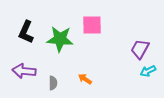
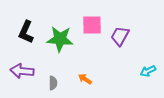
purple trapezoid: moved 20 px left, 13 px up
purple arrow: moved 2 px left
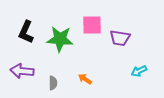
purple trapezoid: moved 2 px down; rotated 110 degrees counterclockwise
cyan arrow: moved 9 px left
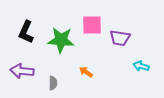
green star: moved 1 px right, 1 px down
cyan arrow: moved 2 px right, 5 px up; rotated 42 degrees clockwise
orange arrow: moved 1 px right, 7 px up
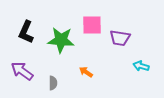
purple arrow: rotated 30 degrees clockwise
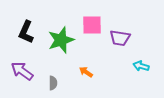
green star: rotated 24 degrees counterclockwise
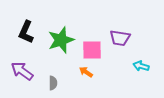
pink square: moved 25 px down
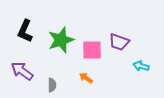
black L-shape: moved 1 px left, 1 px up
purple trapezoid: moved 1 px left, 4 px down; rotated 10 degrees clockwise
orange arrow: moved 6 px down
gray semicircle: moved 1 px left, 2 px down
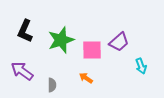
purple trapezoid: rotated 60 degrees counterclockwise
cyan arrow: rotated 126 degrees counterclockwise
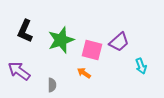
pink square: rotated 15 degrees clockwise
purple arrow: moved 3 px left
orange arrow: moved 2 px left, 5 px up
